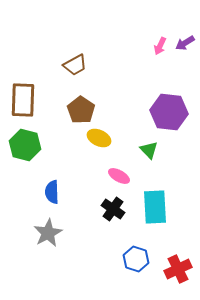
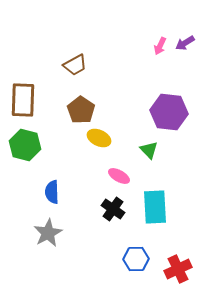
blue hexagon: rotated 20 degrees counterclockwise
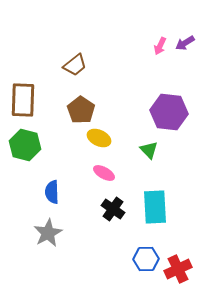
brown trapezoid: rotated 10 degrees counterclockwise
pink ellipse: moved 15 px left, 3 px up
blue hexagon: moved 10 px right
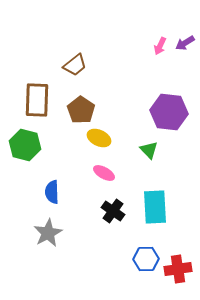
brown rectangle: moved 14 px right
black cross: moved 2 px down
red cross: rotated 16 degrees clockwise
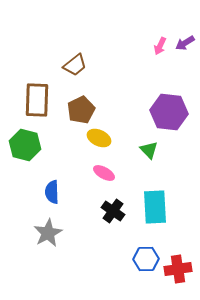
brown pentagon: rotated 12 degrees clockwise
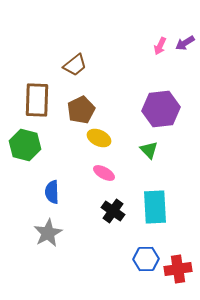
purple hexagon: moved 8 px left, 3 px up; rotated 12 degrees counterclockwise
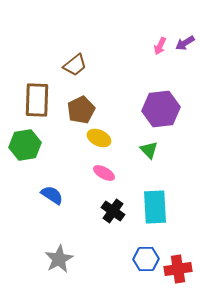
green hexagon: rotated 24 degrees counterclockwise
blue semicircle: moved 3 px down; rotated 125 degrees clockwise
gray star: moved 11 px right, 26 px down
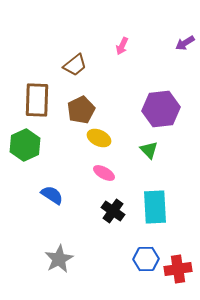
pink arrow: moved 38 px left
green hexagon: rotated 16 degrees counterclockwise
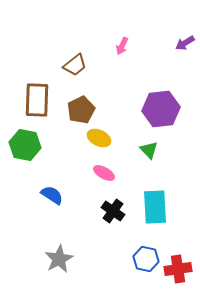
green hexagon: rotated 24 degrees counterclockwise
blue hexagon: rotated 15 degrees clockwise
